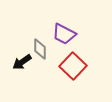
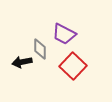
black arrow: rotated 24 degrees clockwise
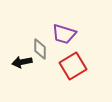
purple trapezoid: rotated 10 degrees counterclockwise
red square: rotated 16 degrees clockwise
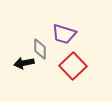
black arrow: moved 2 px right, 1 px down
red square: rotated 12 degrees counterclockwise
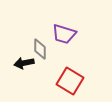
red square: moved 3 px left, 15 px down; rotated 16 degrees counterclockwise
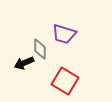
black arrow: rotated 12 degrees counterclockwise
red square: moved 5 px left
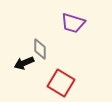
purple trapezoid: moved 9 px right, 11 px up
red square: moved 4 px left, 2 px down
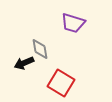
gray diamond: rotated 10 degrees counterclockwise
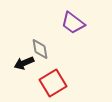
purple trapezoid: rotated 20 degrees clockwise
red square: moved 8 px left; rotated 28 degrees clockwise
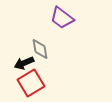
purple trapezoid: moved 11 px left, 5 px up
red square: moved 22 px left
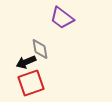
black arrow: moved 2 px right, 1 px up
red square: rotated 12 degrees clockwise
